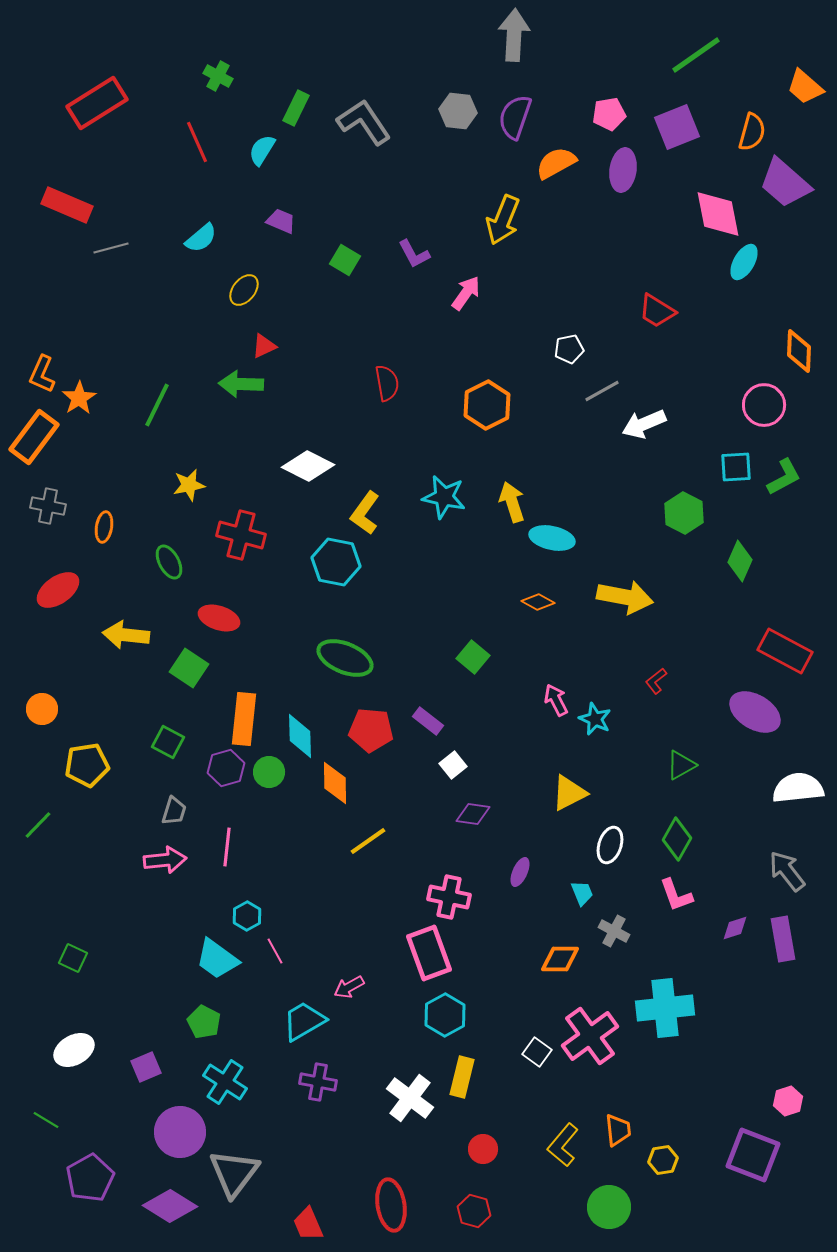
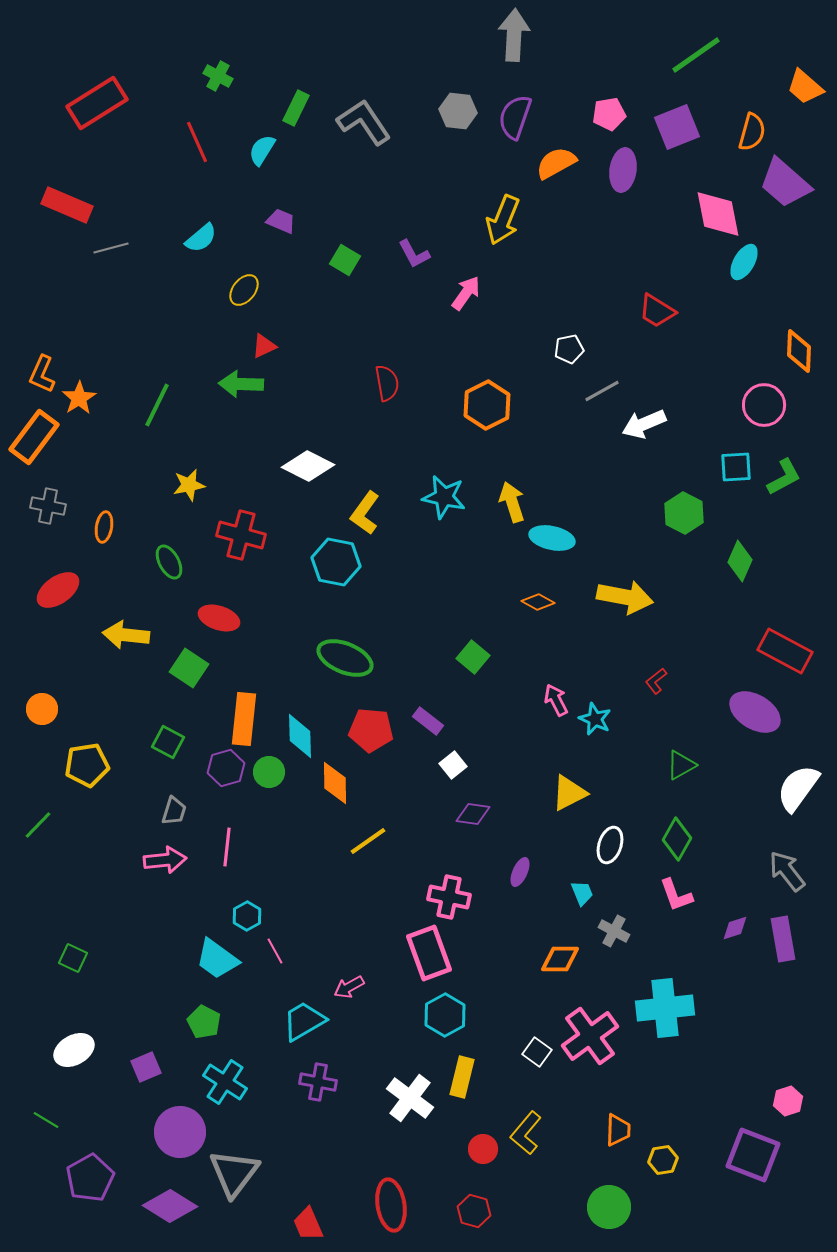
white semicircle at (798, 788): rotated 48 degrees counterclockwise
orange trapezoid at (618, 1130): rotated 8 degrees clockwise
yellow L-shape at (563, 1145): moved 37 px left, 12 px up
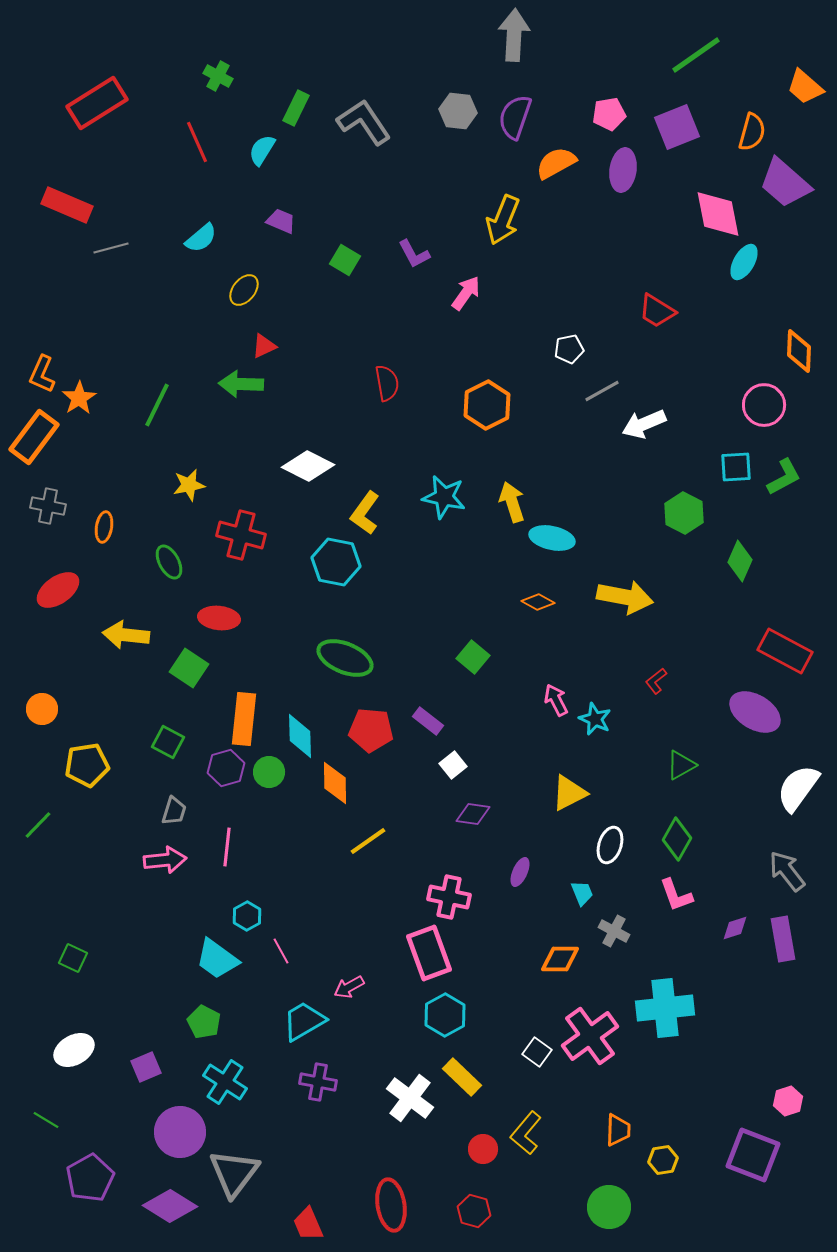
red ellipse at (219, 618): rotated 12 degrees counterclockwise
pink line at (275, 951): moved 6 px right
yellow rectangle at (462, 1077): rotated 60 degrees counterclockwise
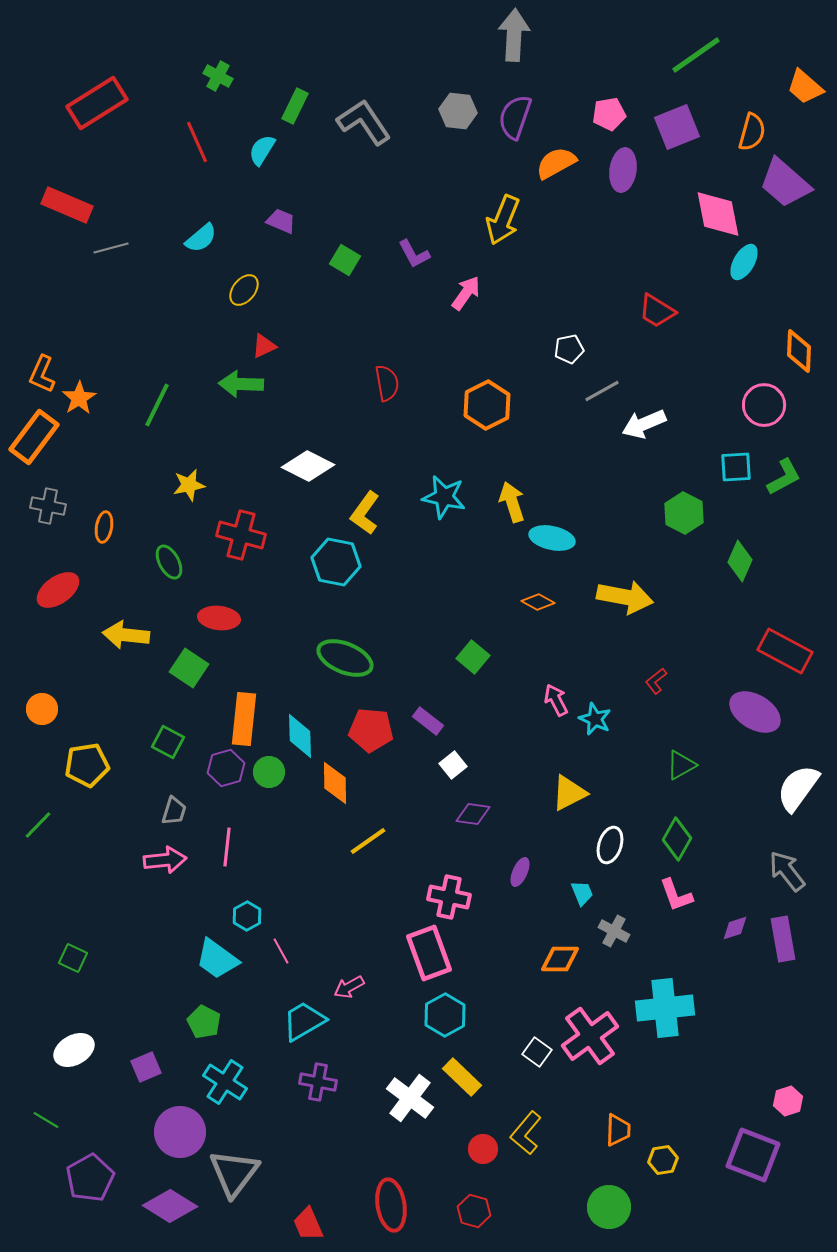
green rectangle at (296, 108): moved 1 px left, 2 px up
